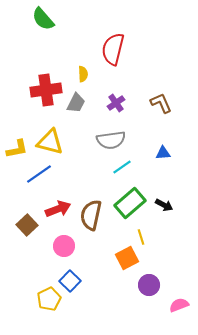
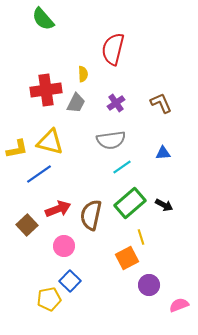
yellow pentagon: rotated 15 degrees clockwise
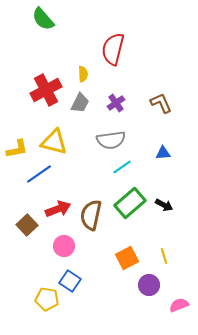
red cross: rotated 20 degrees counterclockwise
gray trapezoid: moved 4 px right
yellow triangle: moved 4 px right
yellow line: moved 23 px right, 19 px down
blue square: rotated 10 degrees counterclockwise
yellow pentagon: moved 2 px left; rotated 20 degrees clockwise
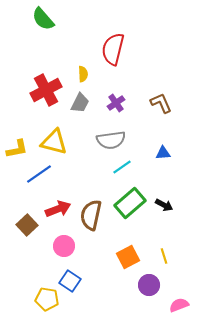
orange square: moved 1 px right, 1 px up
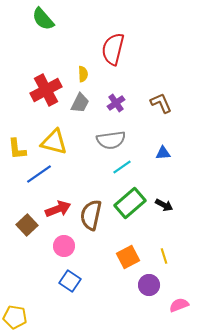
yellow L-shape: rotated 95 degrees clockwise
yellow pentagon: moved 32 px left, 18 px down
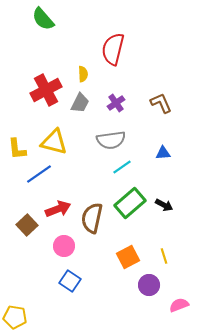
brown semicircle: moved 1 px right, 3 px down
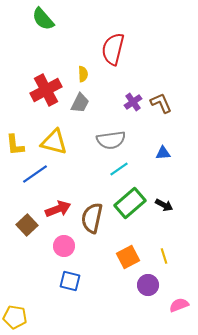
purple cross: moved 17 px right, 1 px up
yellow L-shape: moved 2 px left, 4 px up
cyan line: moved 3 px left, 2 px down
blue line: moved 4 px left
blue square: rotated 20 degrees counterclockwise
purple circle: moved 1 px left
